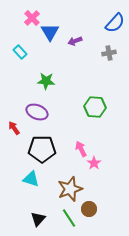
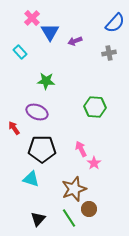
brown star: moved 4 px right
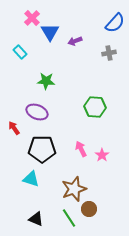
pink star: moved 8 px right, 8 px up
black triangle: moved 2 px left; rotated 49 degrees counterclockwise
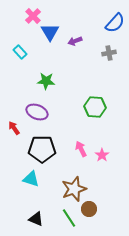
pink cross: moved 1 px right, 2 px up
